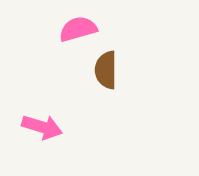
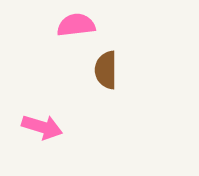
pink semicircle: moved 2 px left, 4 px up; rotated 9 degrees clockwise
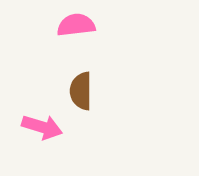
brown semicircle: moved 25 px left, 21 px down
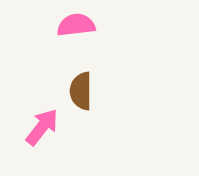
pink arrow: rotated 69 degrees counterclockwise
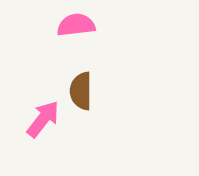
pink arrow: moved 1 px right, 8 px up
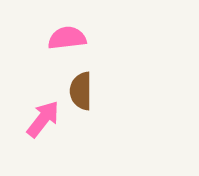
pink semicircle: moved 9 px left, 13 px down
